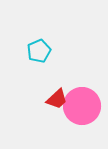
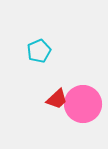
pink circle: moved 1 px right, 2 px up
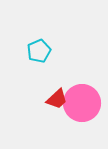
pink circle: moved 1 px left, 1 px up
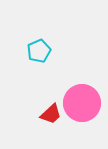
red trapezoid: moved 6 px left, 15 px down
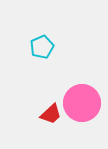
cyan pentagon: moved 3 px right, 4 px up
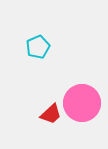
cyan pentagon: moved 4 px left
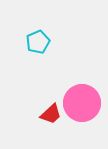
cyan pentagon: moved 5 px up
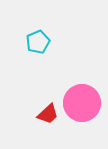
red trapezoid: moved 3 px left
